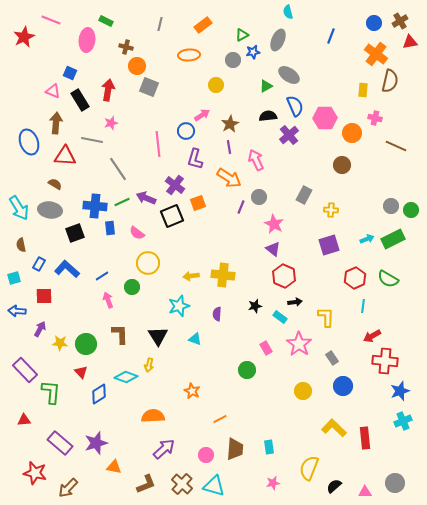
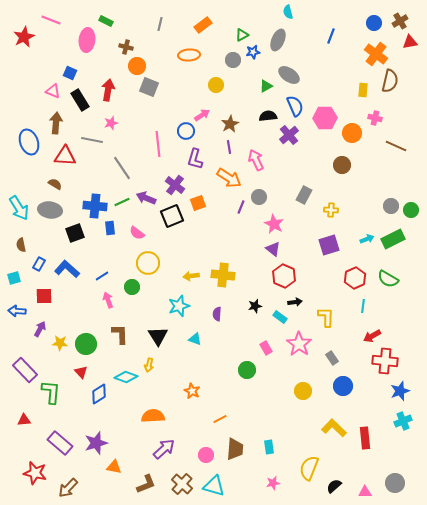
gray line at (118, 169): moved 4 px right, 1 px up
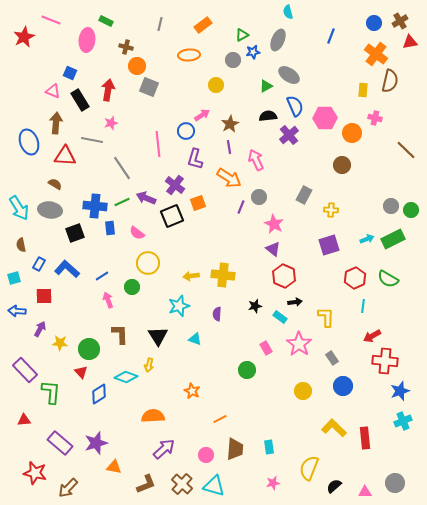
brown line at (396, 146): moved 10 px right, 4 px down; rotated 20 degrees clockwise
green circle at (86, 344): moved 3 px right, 5 px down
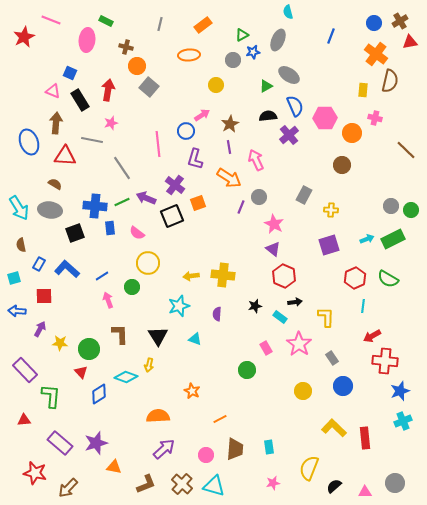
gray square at (149, 87): rotated 18 degrees clockwise
green L-shape at (51, 392): moved 4 px down
orange semicircle at (153, 416): moved 5 px right
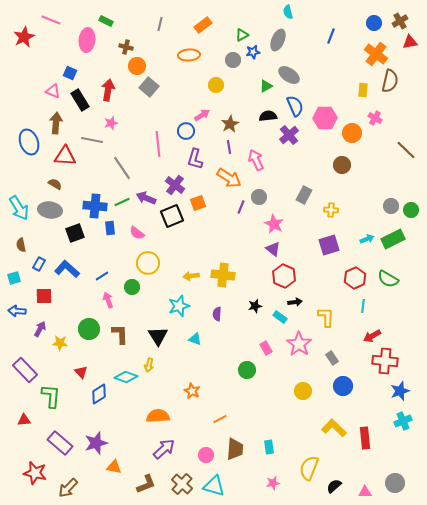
pink cross at (375, 118): rotated 16 degrees clockwise
green circle at (89, 349): moved 20 px up
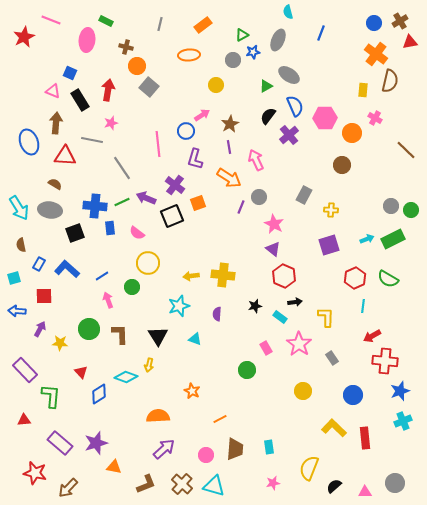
blue line at (331, 36): moved 10 px left, 3 px up
black semicircle at (268, 116): rotated 48 degrees counterclockwise
blue circle at (343, 386): moved 10 px right, 9 px down
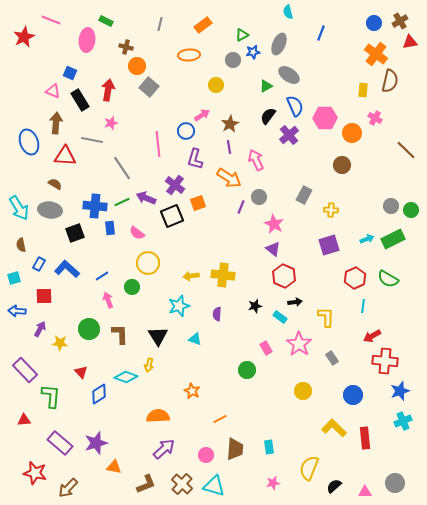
gray ellipse at (278, 40): moved 1 px right, 4 px down
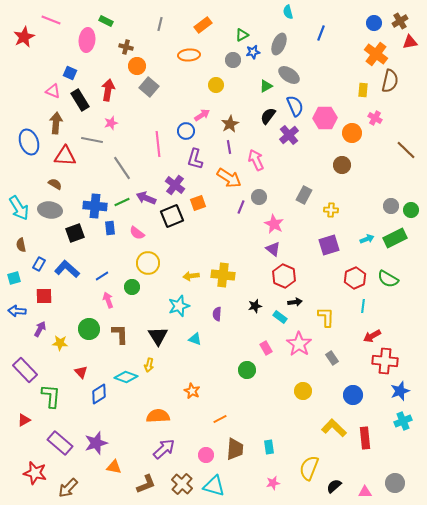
green rectangle at (393, 239): moved 2 px right, 1 px up
red triangle at (24, 420): rotated 24 degrees counterclockwise
